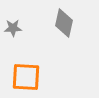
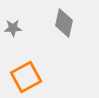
orange square: rotated 32 degrees counterclockwise
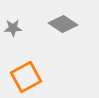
gray diamond: moved 1 px left, 1 px down; rotated 68 degrees counterclockwise
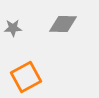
gray diamond: rotated 32 degrees counterclockwise
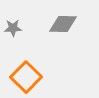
orange square: rotated 16 degrees counterclockwise
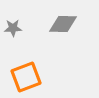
orange square: rotated 24 degrees clockwise
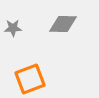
orange square: moved 4 px right, 2 px down
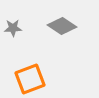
gray diamond: moved 1 px left, 2 px down; rotated 32 degrees clockwise
